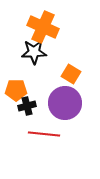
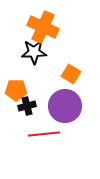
purple circle: moved 3 px down
red line: rotated 12 degrees counterclockwise
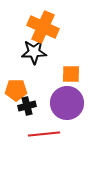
orange square: rotated 30 degrees counterclockwise
purple circle: moved 2 px right, 3 px up
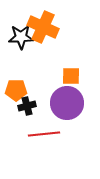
black star: moved 13 px left, 15 px up
orange square: moved 2 px down
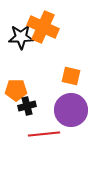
orange square: rotated 12 degrees clockwise
purple circle: moved 4 px right, 7 px down
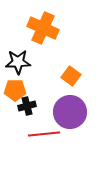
orange cross: moved 1 px down
black star: moved 3 px left, 25 px down
orange square: rotated 24 degrees clockwise
orange pentagon: moved 1 px left
purple circle: moved 1 px left, 2 px down
